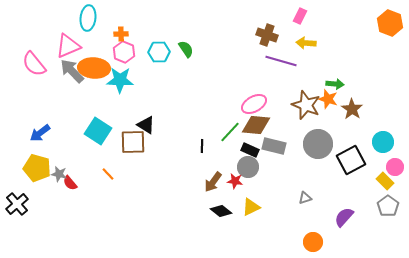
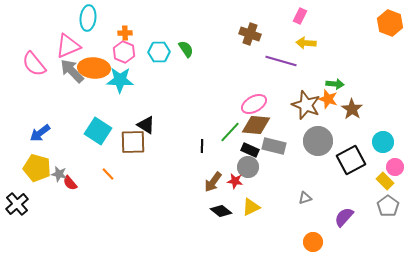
orange cross at (121, 34): moved 4 px right, 1 px up
brown cross at (267, 35): moved 17 px left, 1 px up
gray circle at (318, 144): moved 3 px up
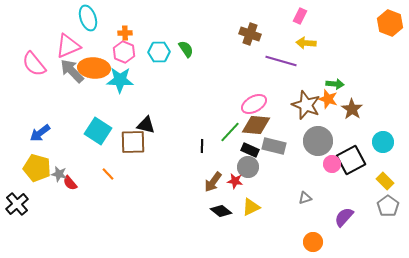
cyan ellipse at (88, 18): rotated 25 degrees counterclockwise
black triangle at (146, 125): rotated 18 degrees counterclockwise
pink circle at (395, 167): moved 63 px left, 3 px up
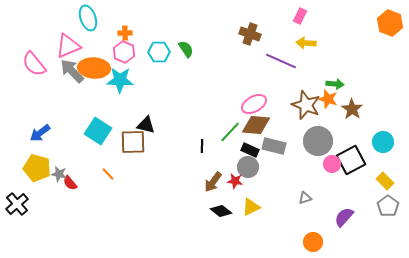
purple line at (281, 61): rotated 8 degrees clockwise
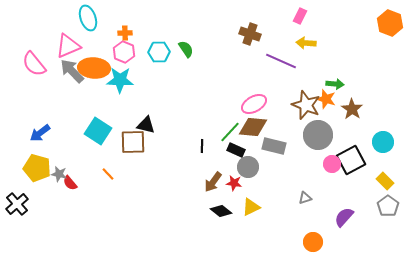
orange star at (328, 99): moved 2 px left
brown diamond at (256, 125): moved 3 px left, 2 px down
gray circle at (318, 141): moved 6 px up
black rectangle at (250, 150): moved 14 px left
red star at (235, 181): moved 1 px left, 2 px down
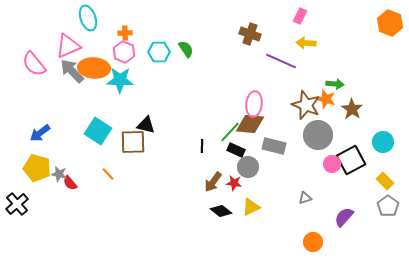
pink ellipse at (254, 104): rotated 55 degrees counterclockwise
brown diamond at (253, 127): moved 3 px left, 3 px up
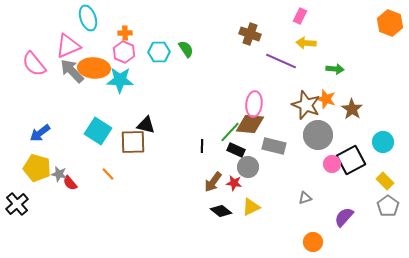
green arrow at (335, 84): moved 15 px up
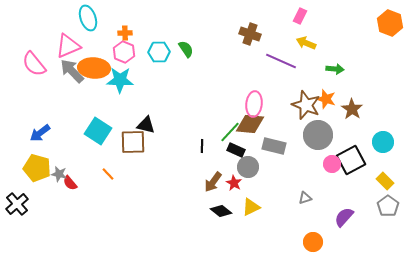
yellow arrow at (306, 43): rotated 18 degrees clockwise
red star at (234, 183): rotated 21 degrees clockwise
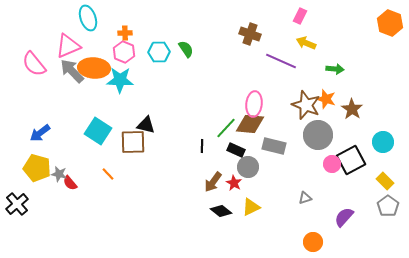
green line at (230, 132): moved 4 px left, 4 px up
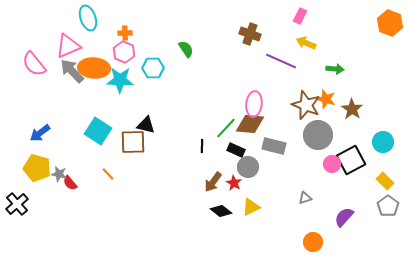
cyan hexagon at (159, 52): moved 6 px left, 16 px down
